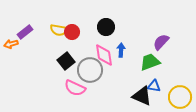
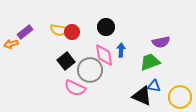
purple semicircle: rotated 144 degrees counterclockwise
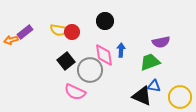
black circle: moved 1 px left, 6 px up
orange arrow: moved 4 px up
pink semicircle: moved 4 px down
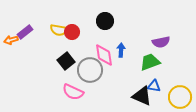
pink semicircle: moved 2 px left
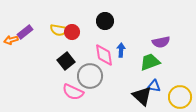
gray circle: moved 6 px down
black triangle: rotated 20 degrees clockwise
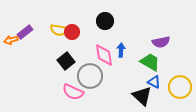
green trapezoid: rotated 50 degrees clockwise
blue triangle: moved 4 px up; rotated 16 degrees clockwise
yellow circle: moved 10 px up
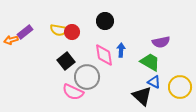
gray circle: moved 3 px left, 1 px down
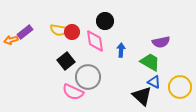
pink diamond: moved 9 px left, 14 px up
gray circle: moved 1 px right
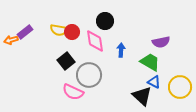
gray circle: moved 1 px right, 2 px up
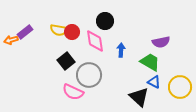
black triangle: moved 3 px left, 1 px down
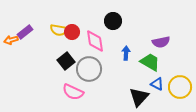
black circle: moved 8 px right
blue arrow: moved 5 px right, 3 px down
gray circle: moved 6 px up
blue triangle: moved 3 px right, 2 px down
black triangle: rotated 30 degrees clockwise
